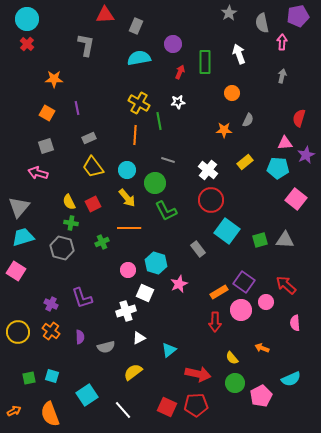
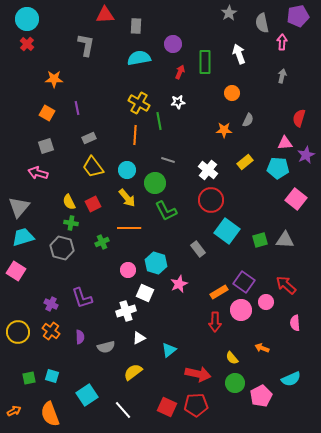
gray rectangle at (136, 26): rotated 21 degrees counterclockwise
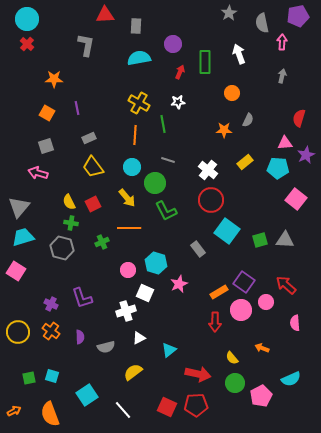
green line at (159, 121): moved 4 px right, 3 px down
cyan circle at (127, 170): moved 5 px right, 3 px up
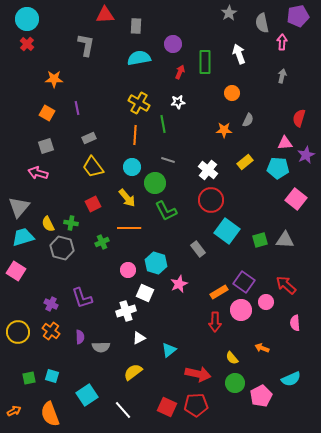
yellow semicircle at (69, 202): moved 21 px left, 22 px down
gray semicircle at (106, 347): moved 5 px left; rotated 12 degrees clockwise
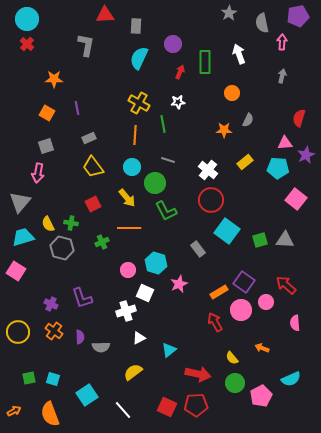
cyan semicircle at (139, 58): rotated 55 degrees counterclockwise
pink arrow at (38, 173): rotated 96 degrees counterclockwise
gray triangle at (19, 207): moved 1 px right, 5 px up
red arrow at (215, 322): rotated 150 degrees clockwise
orange cross at (51, 331): moved 3 px right
cyan square at (52, 376): moved 1 px right, 3 px down
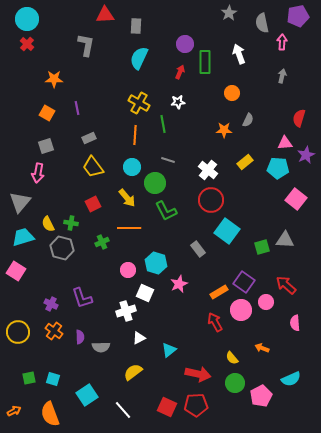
purple circle at (173, 44): moved 12 px right
green square at (260, 240): moved 2 px right, 7 px down
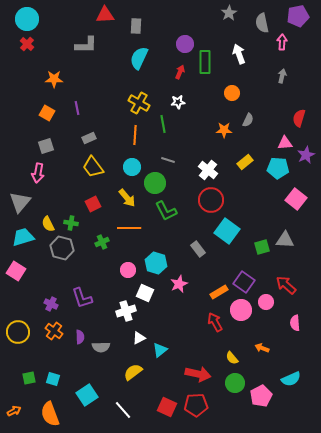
gray L-shape at (86, 45): rotated 80 degrees clockwise
cyan triangle at (169, 350): moved 9 px left
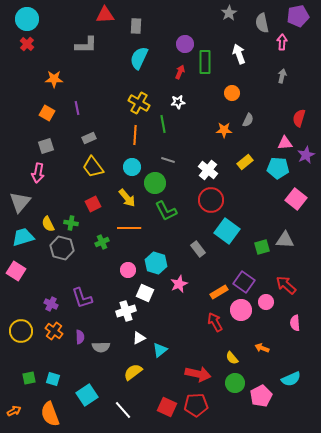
yellow circle at (18, 332): moved 3 px right, 1 px up
